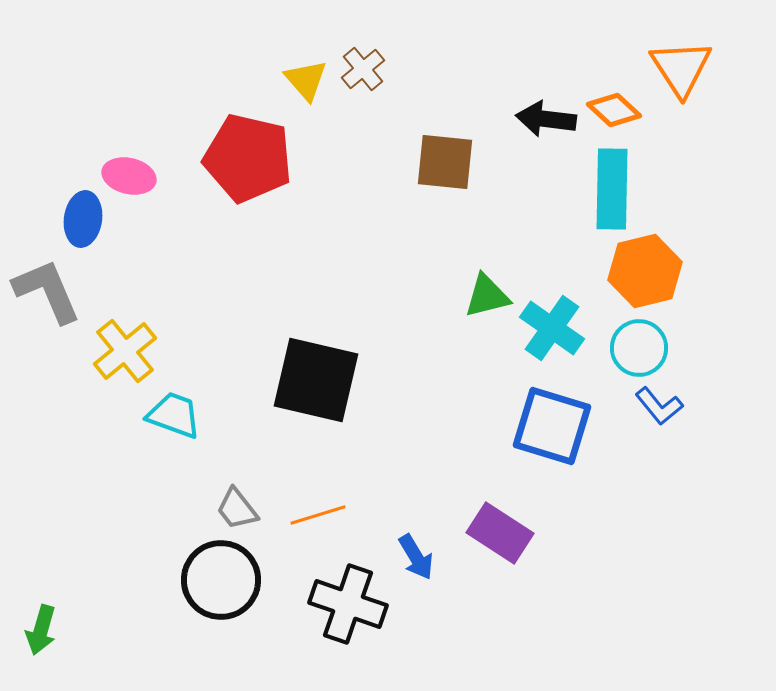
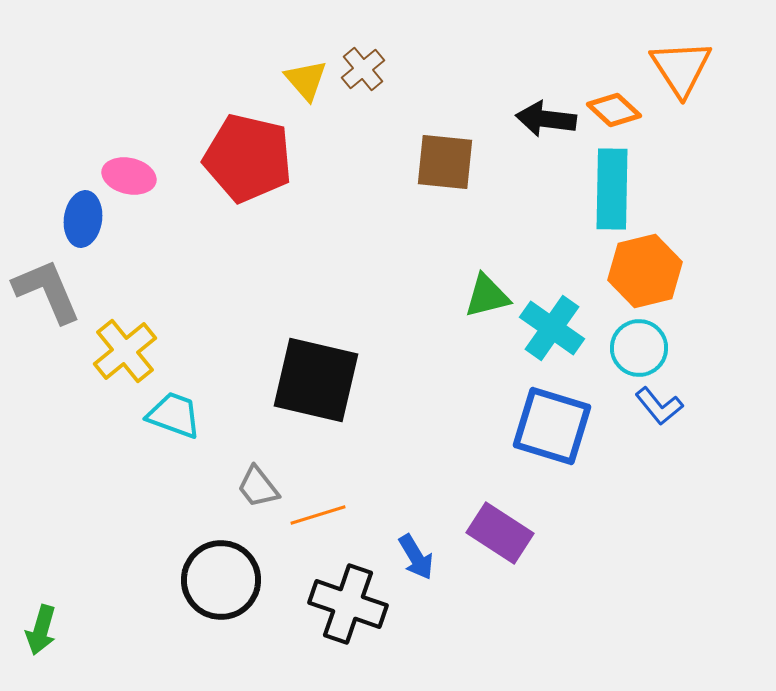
gray trapezoid: moved 21 px right, 22 px up
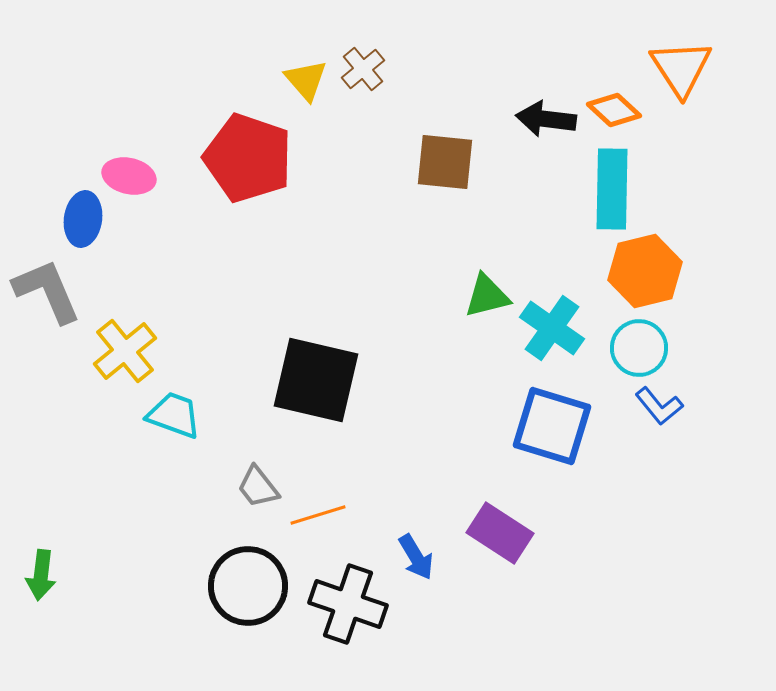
red pentagon: rotated 6 degrees clockwise
black circle: moved 27 px right, 6 px down
green arrow: moved 55 px up; rotated 9 degrees counterclockwise
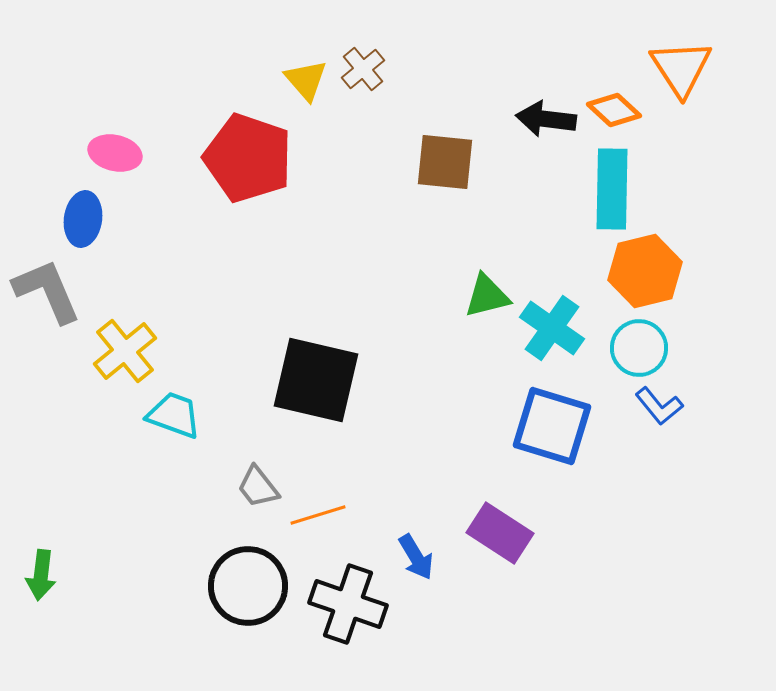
pink ellipse: moved 14 px left, 23 px up
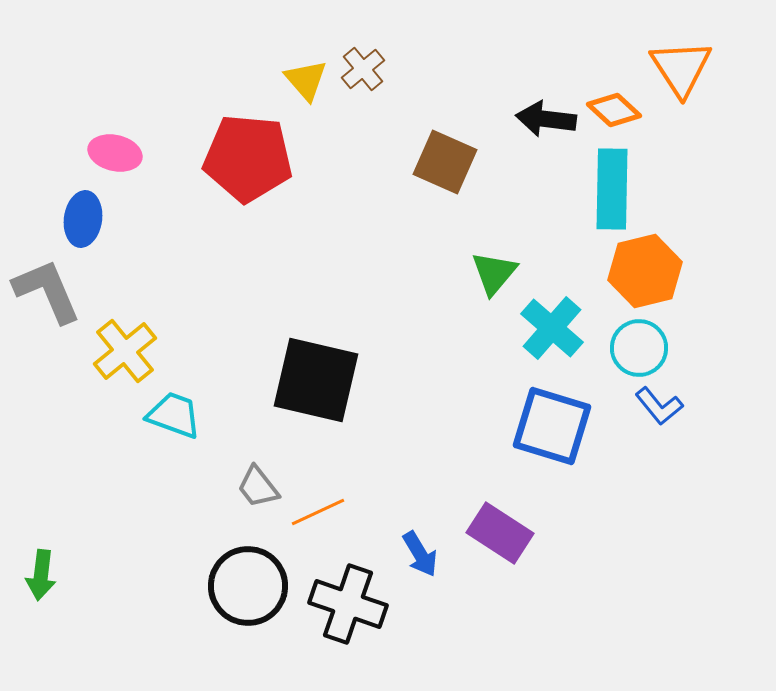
red pentagon: rotated 14 degrees counterclockwise
brown square: rotated 18 degrees clockwise
green triangle: moved 7 px right, 23 px up; rotated 36 degrees counterclockwise
cyan cross: rotated 6 degrees clockwise
orange line: moved 3 px up; rotated 8 degrees counterclockwise
blue arrow: moved 4 px right, 3 px up
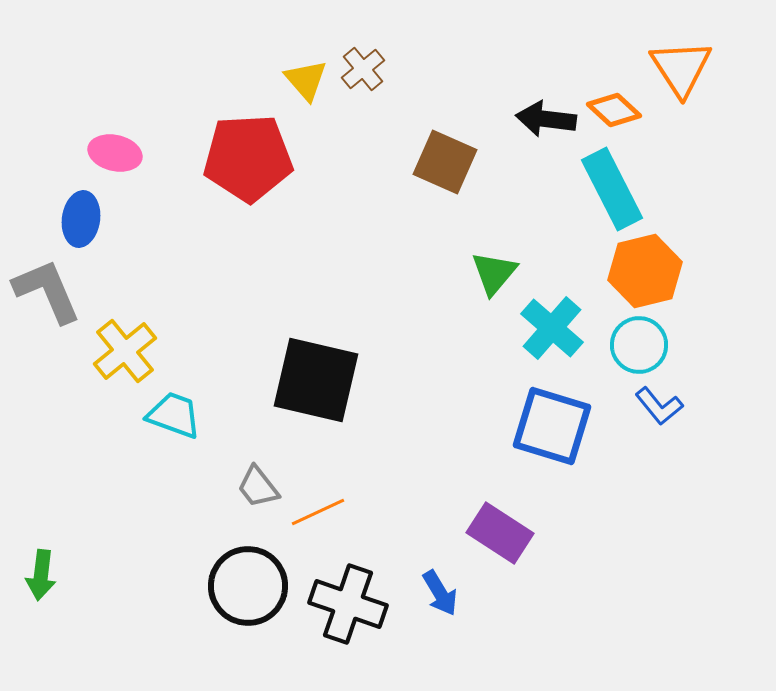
red pentagon: rotated 8 degrees counterclockwise
cyan rectangle: rotated 28 degrees counterclockwise
blue ellipse: moved 2 px left
cyan circle: moved 3 px up
blue arrow: moved 20 px right, 39 px down
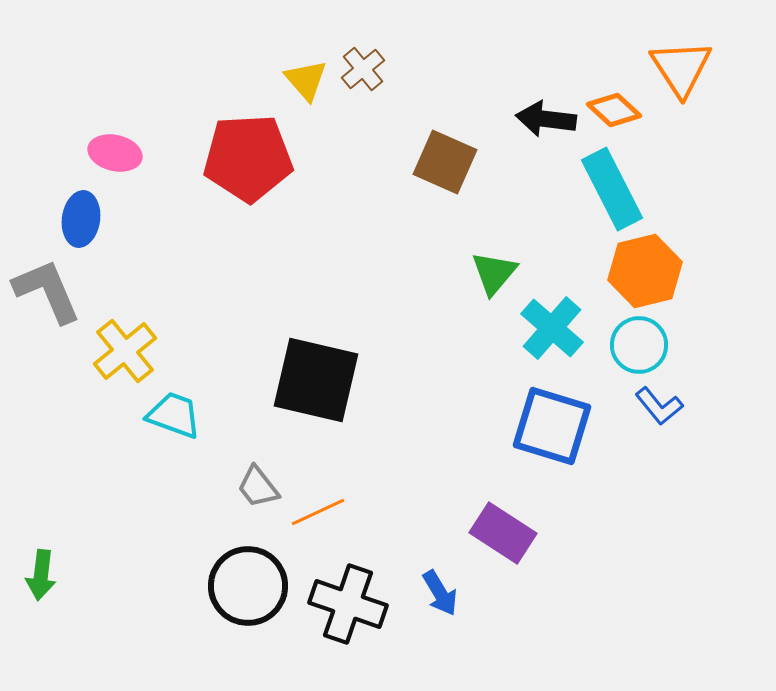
purple rectangle: moved 3 px right
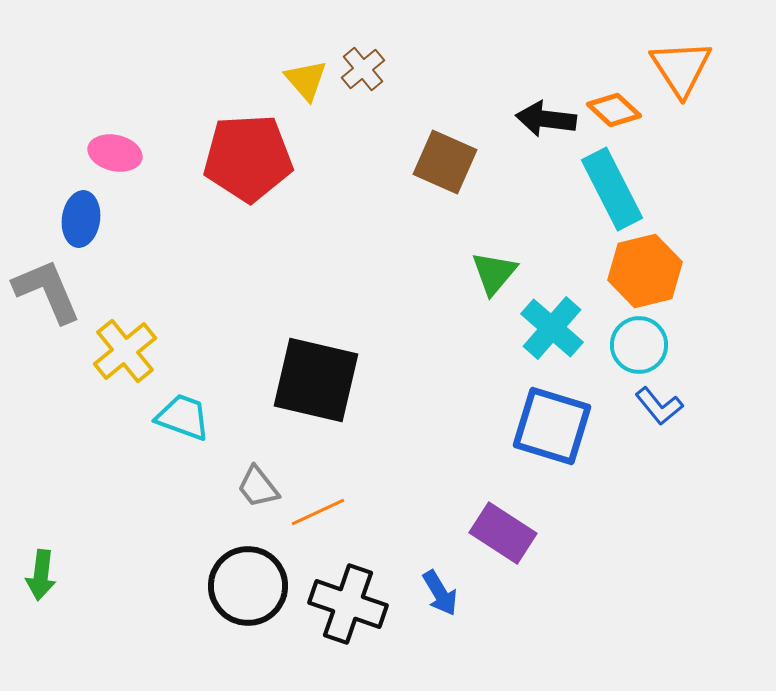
cyan trapezoid: moved 9 px right, 2 px down
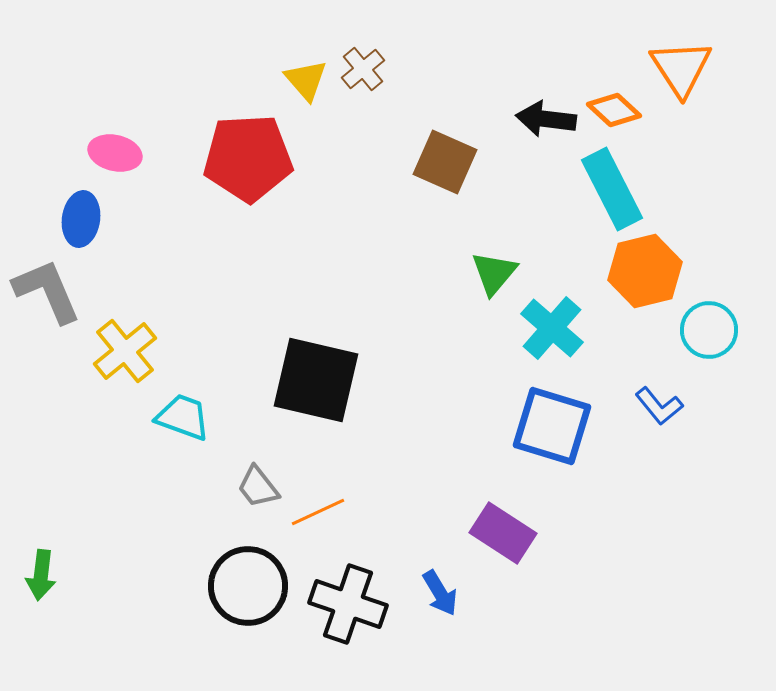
cyan circle: moved 70 px right, 15 px up
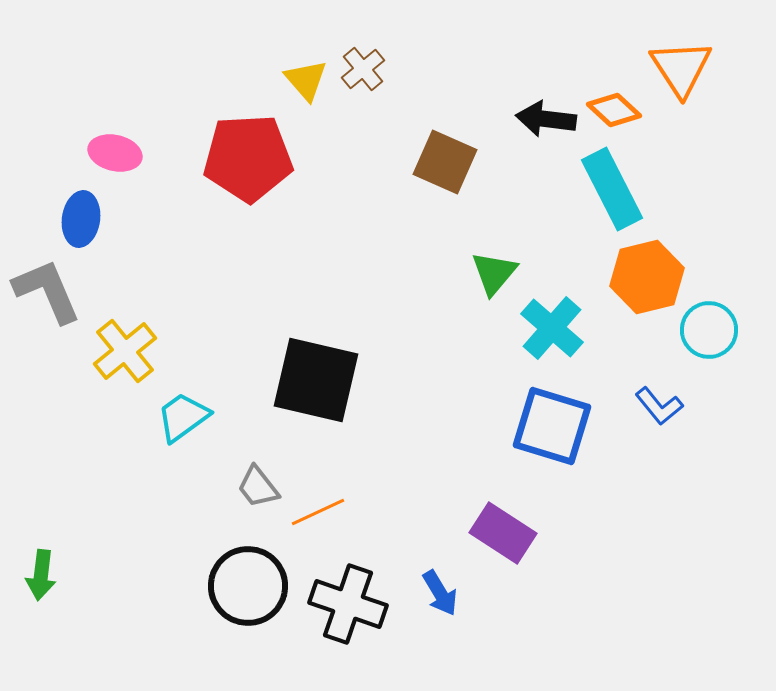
orange hexagon: moved 2 px right, 6 px down
cyan trapezoid: rotated 56 degrees counterclockwise
